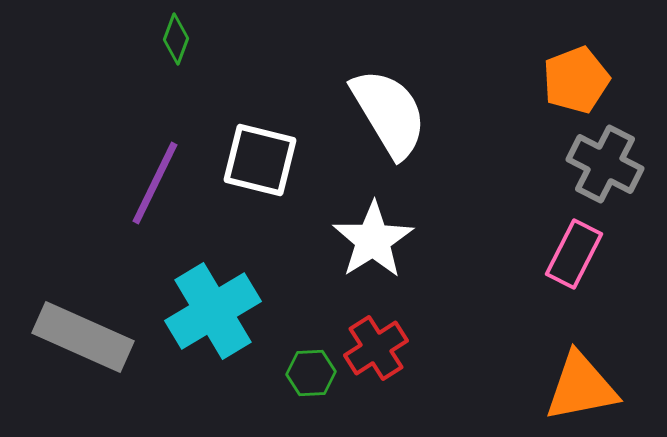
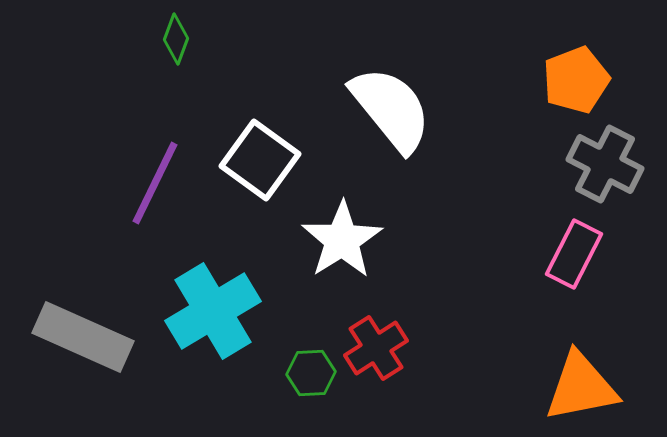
white semicircle: moved 2 px right, 4 px up; rotated 8 degrees counterclockwise
white square: rotated 22 degrees clockwise
white star: moved 31 px left
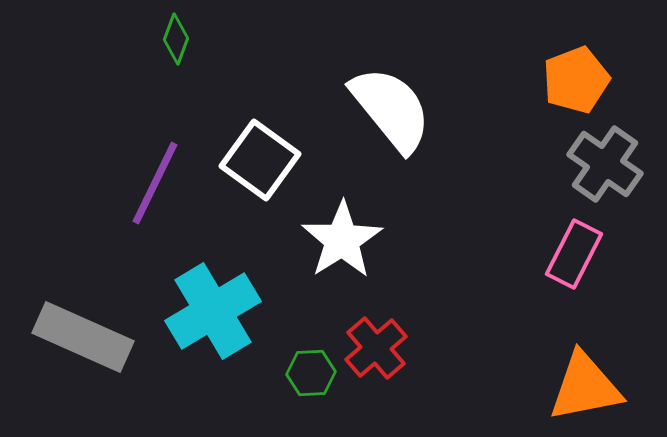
gray cross: rotated 8 degrees clockwise
red cross: rotated 8 degrees counterclockwise
orange triangle: moved 4 px right
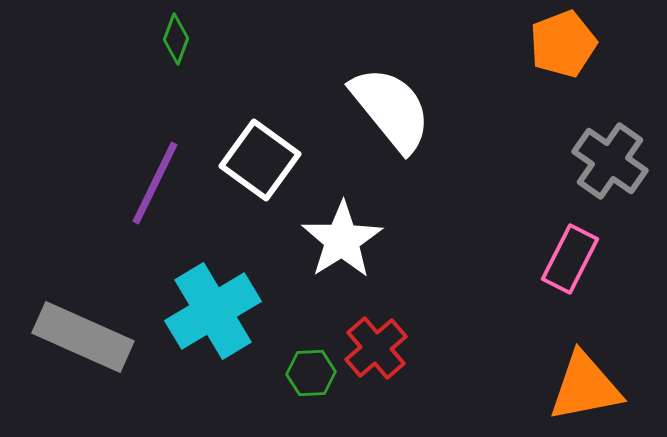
orange pentagon: moved 13 px left, 36 px up
gray cross: moved 5 px right, 3 px up
pink rectangle: moved 4 px left, 5 px down
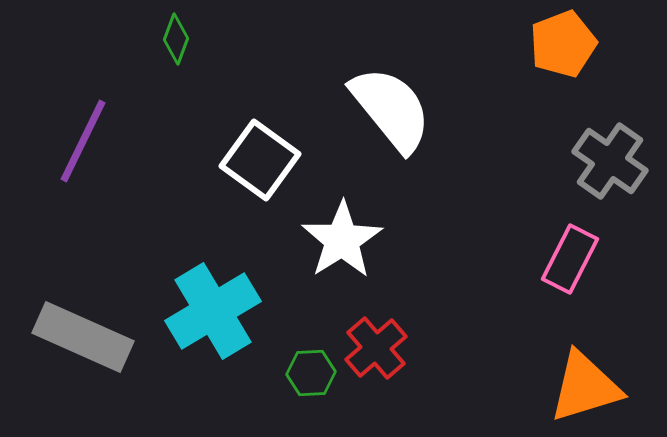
purple line: moved 72 px left, 42 px up
orange triangle: rotated 6 degrees counterclockwise
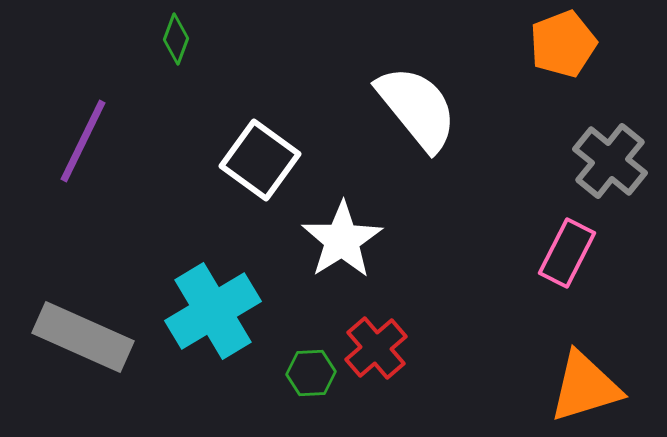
white semicircle: moved 26 px right, 1 px up
gray cross: rotated 4 degrees clockwise
pink rectangle: moved 3 px left, 6 px up
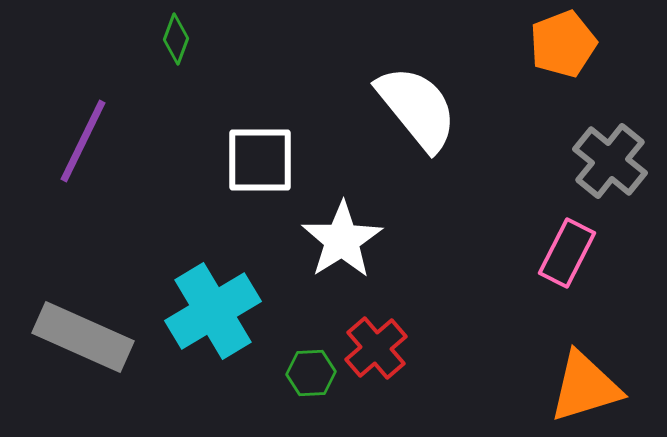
white square: rotated 36 degrees counterclockwise
